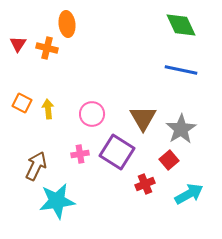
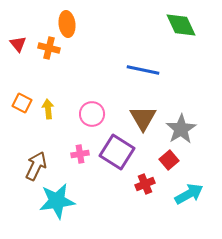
red triangle: rotated 12 degrees counterclockwise
orange cross: moved 2 px right
blue line: moved 38 px left
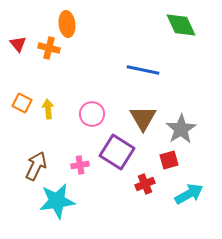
pink cross: moved 11 px down
red square: rotated 24 degrees clockwise
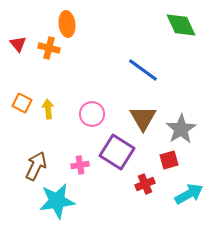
blue line: rotated 24 degrees clockwise
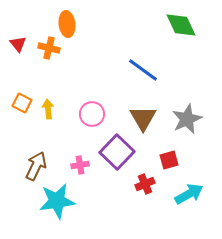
gray star: moved 6 px right, 10 px up; rotated 8 degrees clockwise
purple square: rotated 12 degrees clockwise
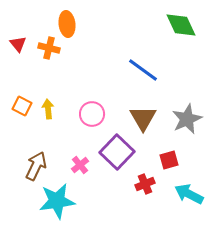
orange square: moved 3 px down
pink cross: rotated 30 degrees counterclockwise
cyan arrow: rotated 124 degrees counterclockwise
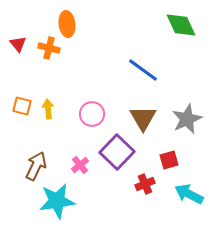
orange square: rotated 12 degrees counterclockwise
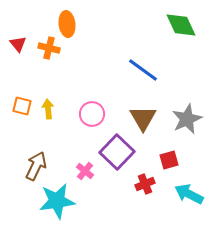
pink cross: moved 5 px right, 6 px down; rotated 12 degrees counterclockwise
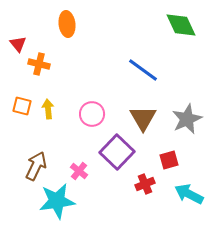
orange cross: moved 10 px left, 16 px down
pink cross: moved 6 px left
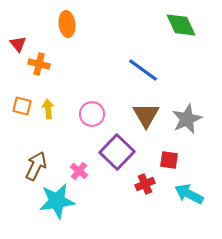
brown triangle: moved 3 px right, 3 px up
red square: rotated 24 degrees clockwise
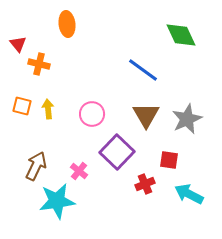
green diamond: moved 10 px down
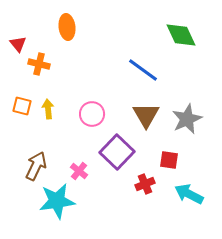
orange ellipse: moved 3 px down
